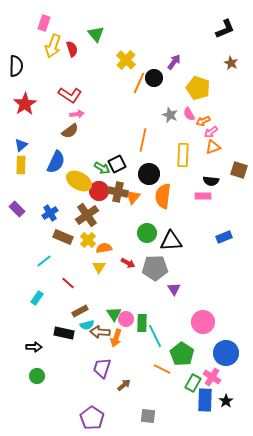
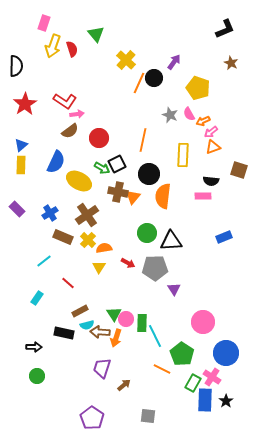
red L-shape at (70, 95): moved 5 px left, 6 px down
red circle at (99, 191): moved 53 px up
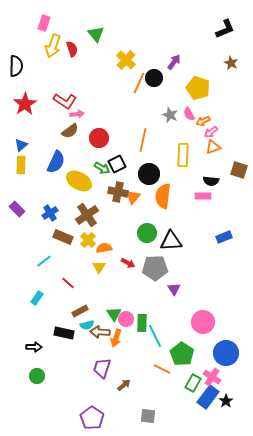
blue rectangle at (205, 400): moved 3 px right, 3 px up; rotated 35 degrees clockwise
